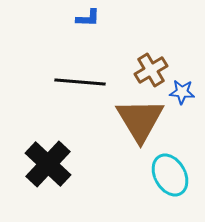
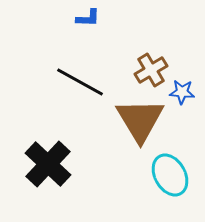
black line: rotated 24 degrees clockwise
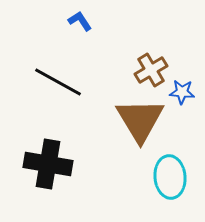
blue L-shape: moved 8 px left, 3 px down; rotated 125 degrees counterclockwise
black line: moved 22 px left
black cross: rotated 33 degrees counterclockwise
cyan ellipse: moved 2 px down; rotated 24 degrees clockwise
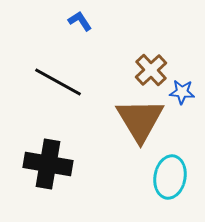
brown cross: rotated 12 degrees counterclockwise
cyan ellipse: rotated 15 degrees clockwise
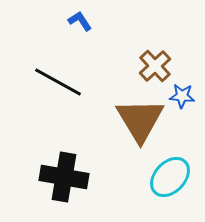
brown cross: moved 4 px right, 4 px up
blue star: moved 4 px down
black cross: moved 16 px right, 13 px down
cyan ellipse: rotated 33 degrees clockwise
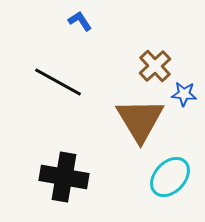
blue star: moved 2 px right, 2 px up
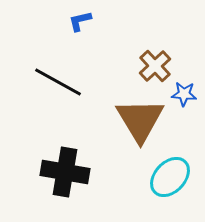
blue L-shape: rotated 70 degrees counterclockwise
black cross: moved 1 px right, 5 px up
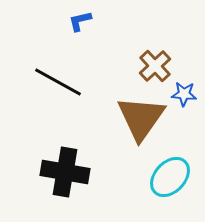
brown triangle: moved 1 px right, 2 px up; rotated 6 degrees clockwise
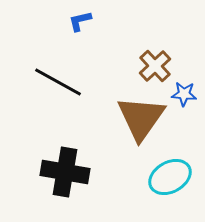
cyan ellipse: rotated 18 degrees clockwise
